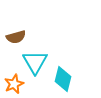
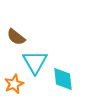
brown semicircle: rotated 54 degrees clockwise
cyan diamond: rotated 20 degrees counterclockwise
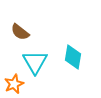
brown semicircle: moved 4 px right, 5 px up
cyan diamond: moved 10 px right, 22 px up; rotated 15 degrees clockwise
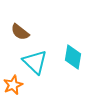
cyan triangle: rotated 16 degrees counterclockwise
orange star: moved 1 px left, 1 px down
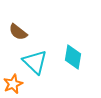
brown semicircle: moved 2 px left
orange star: moved 1 px up
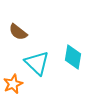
cyan triangle: moved 2 px right, 1 px down
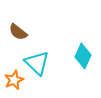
cyan diamond: moved 10 px right, 1 px up; rotated 15 degrees clockwise
orange star: moved 1 px right, 4 px up
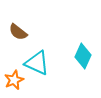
cyan triangle: rotated 20 degrees counterclockwise
